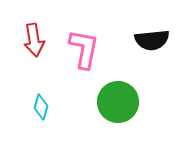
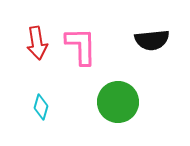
red arrow: moved 3 px right, 3 px down
pink L-shape: moved 3 px left, 3 px up; rotated 12 degrees counterclockwise
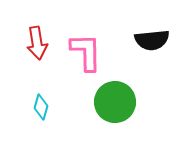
pink L-shape: moved 5 px right, 6 px down
green circle: moved 3 px left
